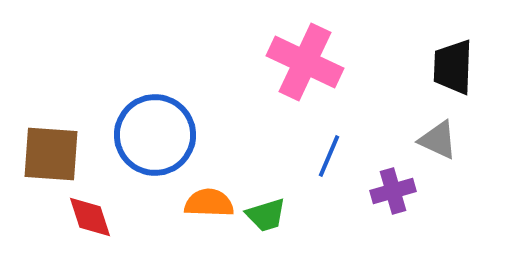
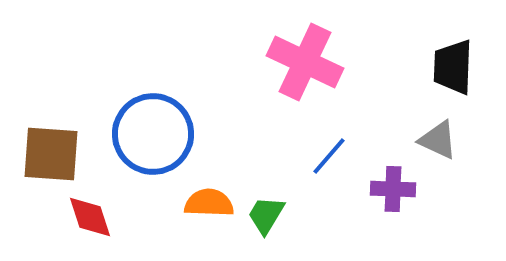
blue circle: moved 2 px left, 1 px up
blue line: rotated 18 degrees clockwise
purple cross: moved 2 px up; rotated 18 degrees clockwise
green trapezoid: rotated 138 degrees clockwise
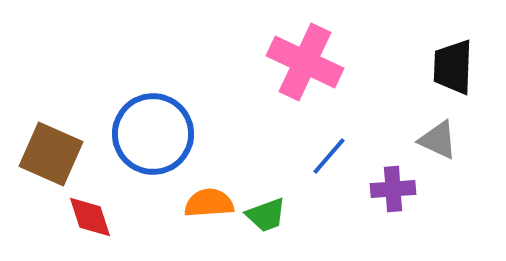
brown square: rotated 20 degrees clockwise
purple cross: rotated 6 degrees counterclockwise
orange semicircle: rotated 6 degrees counterclockwise
green trapezoid: rotated 141 degrees counterclockwise
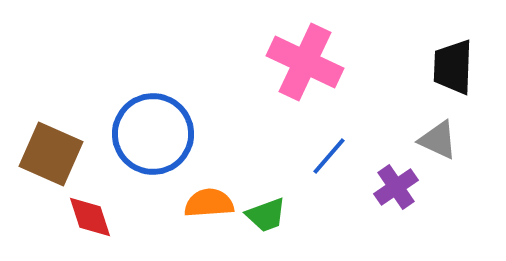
purple cross: moved 3 px right, 2 px up; rotated 30 degrees counterclockwise
